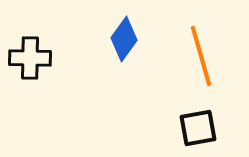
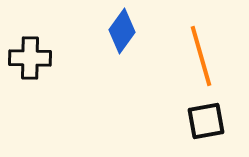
blue diamond: moved 2 px left, 8 px up
black square: moved 8 px right, 7 px up
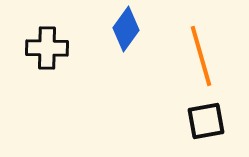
blue diamond: moved 4 px right, 2 px up
black cross: moved 17 px right, 10 px up
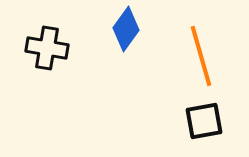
black cross: rotated 9 degrees clockwise
black square: moved 2 px left
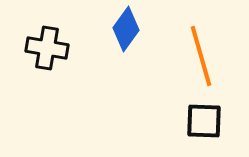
black square: rotated 12 degrees clockwise
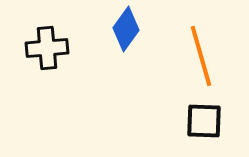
black cross: rotated 15 degrees counterclockwise
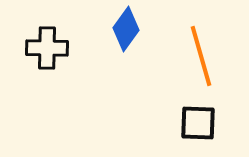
black cross: rotated 6 degrees clockwise
black square: moved 6 px left, 2 px down
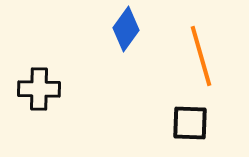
black cross: moved 8 px left, 41 px down
black square: moved 8 px left
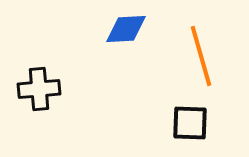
blue diamond: rotated 51 degrees clockwise
black cross: rotated 6 degrees counterclockwise
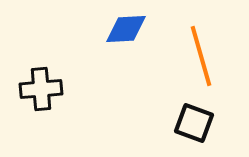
black cross: moved 2 px right
black square: moved 4 px right; rotated 18 degrees clockwise
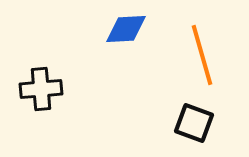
orange line: moved 1 px right, 1 px up
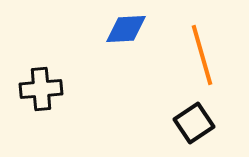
black square: rotated 36 degrees clockwise
